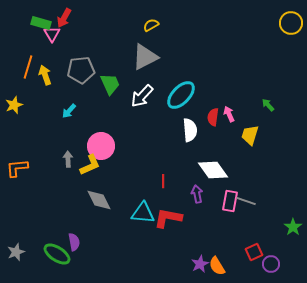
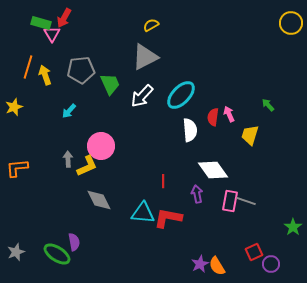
yellow star: moved 2 px down
yellow L-shape: moved 3 px left, 1 px down
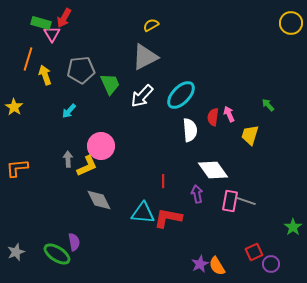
orange line: moved 8 px up
yellow star: rotated 18 degrees counterclockwise
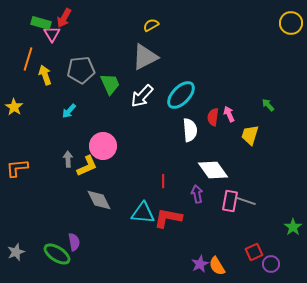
pink circle: moved 2 px right
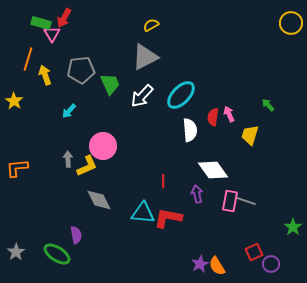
yellow star: moved 6 px up
purple semicircle: moved 2 px right, 7 px up
gray star: rotated 12 degrees counterclockwise
